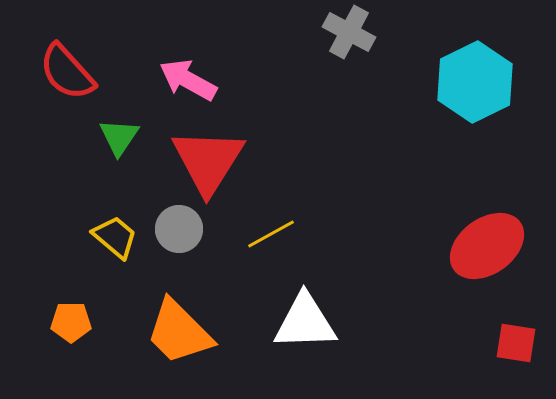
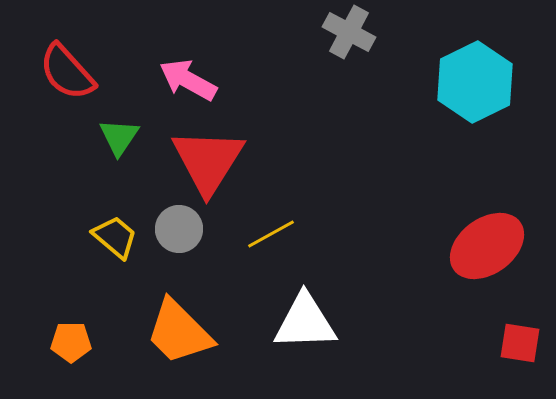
orange pentagon: moved 20 px down
red square: moved 4 px right
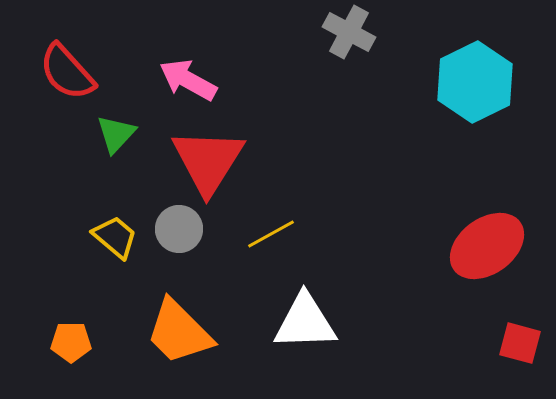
green triangle: moved 3 px left, 3 px up; rotated 9 degrees clockwise
red square: rotated 6 degrees clockwise
